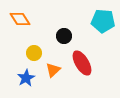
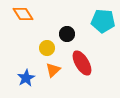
orange diamond: moved 3 px right, 5 px up
black circle: moved 3 px right, 2 px up
yellow circle: moved 13 px right, 5 px up
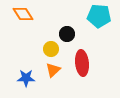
cyan pentagon: moved 4 px left, 5 px up
yellow circle: moved 4 px right, 1 px down
red ellipse: rotated 25 degrees clockwise
blue star: rotated 30 degrees clockwise
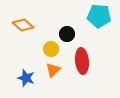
orange diamond: moved 11 px down; rotated 15 degrees counterclockwise
red ellipse: moved 2 px up
blue star: rotated 18 degrees clockwise
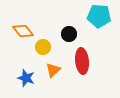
orange diamond: moved 6 px down; rotated 10 degrees clockwise
black circle: moved 2 px right
yellow circle: moved 8 px left, 2 px up
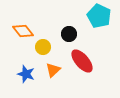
cyan pentagon: rotated 20 degrees clockwise
red ellipse: rotated 35 degrees counterclockwise
blue star: moved 4 px up
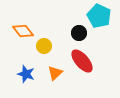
black circle: moved 10 px right, 1 px up
yellow circle: moved 1 px right, 1 px up
orange triangle: moved 2 px right, 3 px down
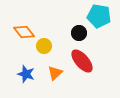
cyan pentagon: rotated 15 degrees counterclockwise
orange diamond: moved 1 px right, 1 px down
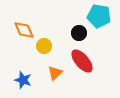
orange diamond: moved 2 px up; rotated 15 degrees clockwise
blue star: moved 3 px left, 6 px down
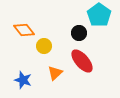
cyan pentagon: moved 1 px up; rotated 25 degrees clockwise
orange diamond: rotated 15 degrees counterclockwise
